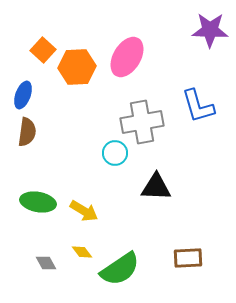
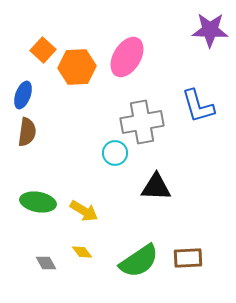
green semicircle: moved 19 px right, 8 px up
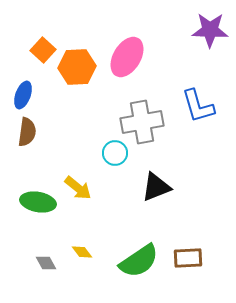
black triangle: rotated 24 degrees counterclockwise
yellow arrow: moved 6 px left, 23 px up; rotated 8 degrees clockwise
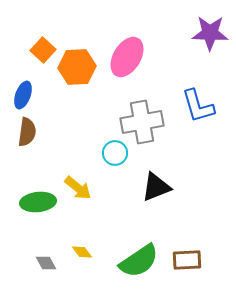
purple star: moved 3 px down
green ellipse: rotated 16 degrees counterclockwise
brown rectangle: moved 1 px left, 2 px down
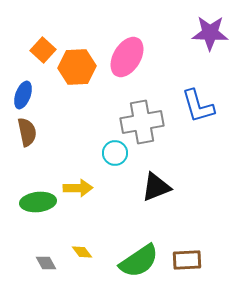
brown semicircle: rotated 20 degrees counterclockwise
yellow arrow: rotated 40 degrees counterclockwise
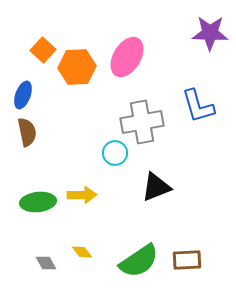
yellow arrow: moved 4 px right, 7 px down
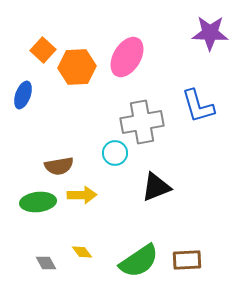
brown semicircle: moved 32 px right, 34 px down; rotated 92 degrees clockwise
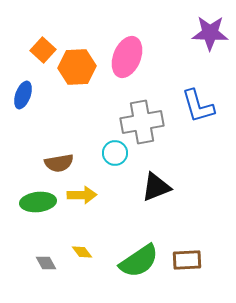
pink ellipse: rotated 9 degrees counterclockwise
brown semicircle: moved 3 px up
